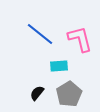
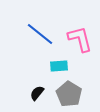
gray pentagon: rotated 10 degrees counterclockwise
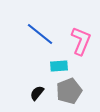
pink L-shape: moved 1 px right, 2 px down; rotated 36 degrees clockwise
gray pentagon: moved 3 px up; rotated 20 degrees clockwise
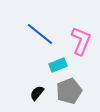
cyan rectangle: moved 1 px left, 1 px up; rotated 18 degrees counterclockwise
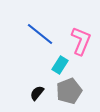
cyan rectangle: moved 2 px right; rotated 36 degrees counterclockwise
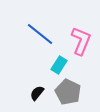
cyan rectangle: moved 1 px left
gray pentagon: moved 1 px left, 1 px down; rotated 25 degrees counterclockwise
